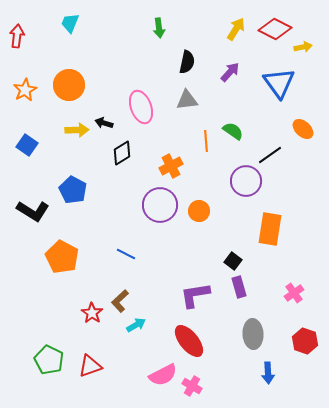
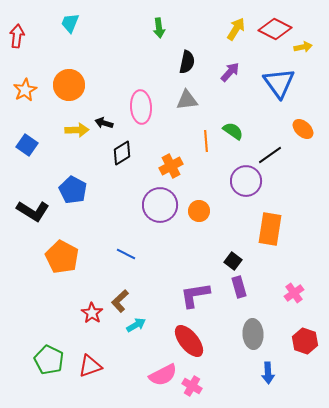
pink ellipse at (141, 107): rotated 16 degrees clockwise
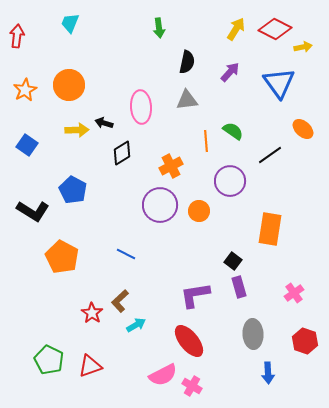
purple circle at (246, 181): moved 16 px left
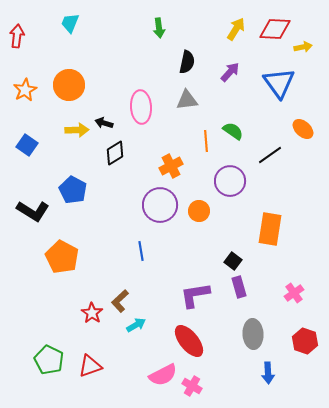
red diamond at (275, 29): rotated 24 degrees counterclockwise
black diamond at (122, 153): moved 7 px left
blue line at (126, 254): moved 15 px right, 3 px up; rotated 54 degrees clockwise
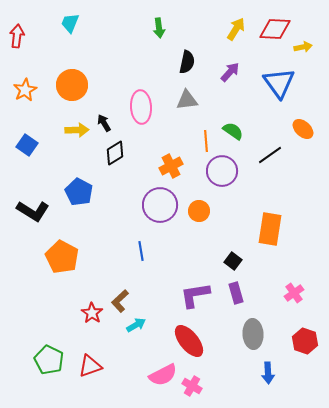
orange circle at (69, 85): moved 3 px right
black arrow at (104, 123): rotated 42 degrees clockwise
purple circle at (230, 181): moved 8 px left, 10 px up
blue pentagon at (73, 190): moved 6 px right, 2 px down
purple rectangle at (239, 287): moved 3 px left, 6 px down
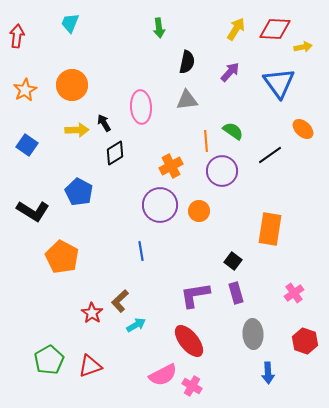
green pentagon at (49, 360): rotated 16 degrees clockwise
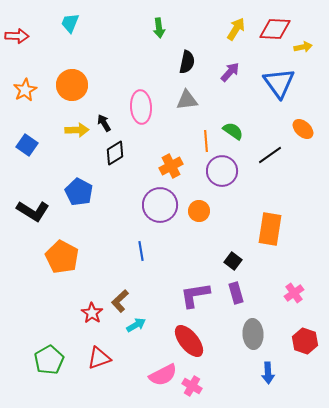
red arrow at (17, 36): rotated 85 degrees clockwise
red triangle at (90, 366): moved 9 px right, 8 px up
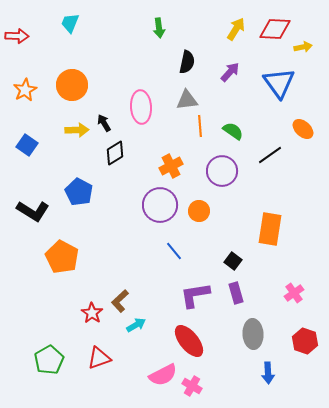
orange line at (206, 141): moved 6 px left, 15 px up
blue line at (141, 251): moved 33 px right; rotated 30 degrees counterclockwise
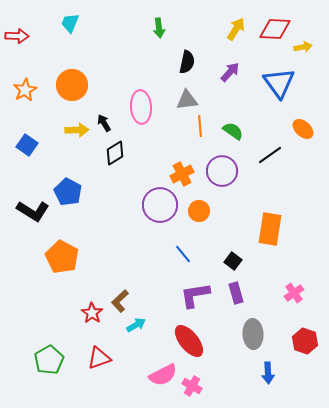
orange cross at (171, 166): moved 11 px right, 8 px down
blue pentagon at (79, 192): moved 11 px left
blue line at (174, 251): moved 9 px right, 3 px down
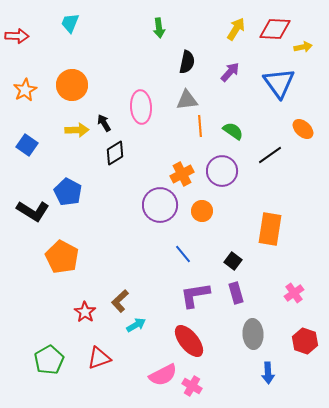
orange circle at (199, 211): moved 3 px right
red star at (92, 313): moved 7 px left, 1 px up
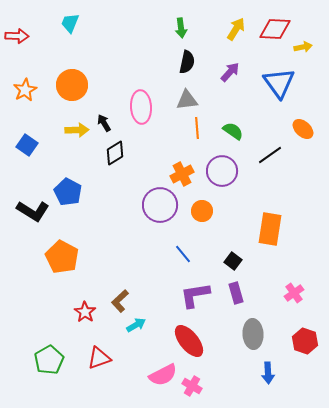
green arrow at (159, 28): moved 22 px right
orange line at (200, 126): moved 3 px left, 2 px down
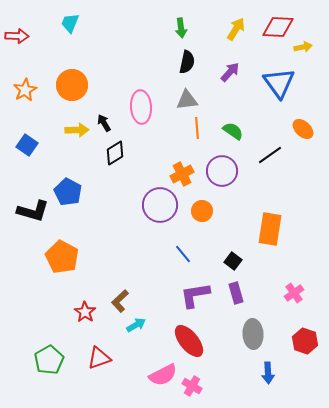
red diamond at (275, 29): moved 3 px right, 2 px up
black L-shape at (33, 211): rotated 16 degrees counterclockwise
